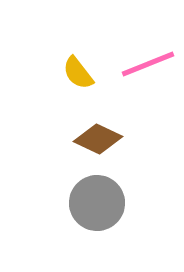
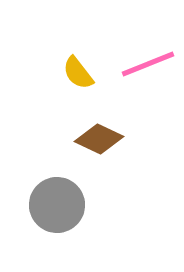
brown diamond: moved 1 px right
gray circle: moved 40 px left, 2 px down
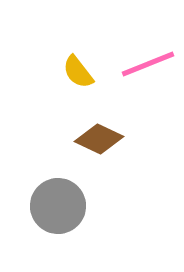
yellow semicircle: moved 1 px up
gray circle: moved 1 px right, 1 px down
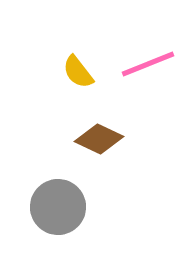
gray circle: moved 1 px down
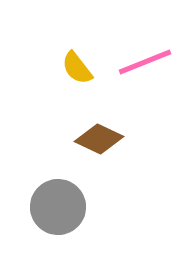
pink line: moved 3 px left, 2 px up
yellow semicircle: moved 1 px left, 4 px up
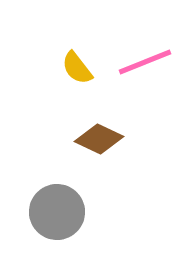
gray circle: moved 1 px left, 5 px down
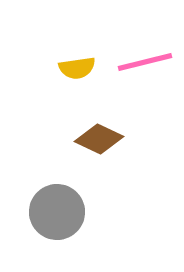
pink line: rotated 8 degrees clockwise
yellow semicircle: rotated 60 degrees counterclockwise
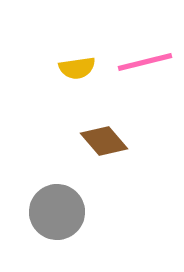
brown diamond: moved 5 px right, 2 px down; rotated 24 degrees clockwise
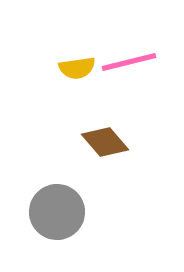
pink line: moved 16 px left
brown diamond: moved 1 px right, 1 px down
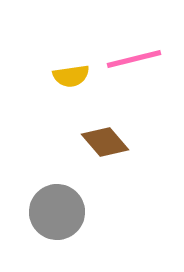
pink line: moved 5 px right, 3 px up
yellow semicircle: moved 6 px left, 8 px down
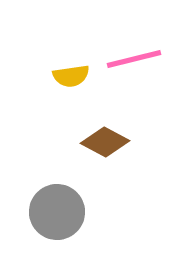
brown diamond: rotated 21 degrees counterclockwise
